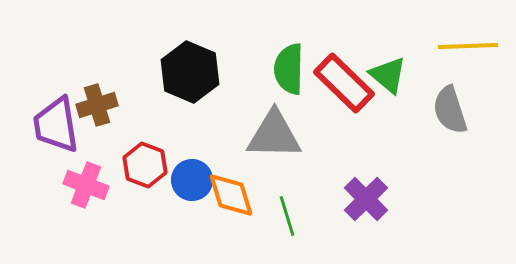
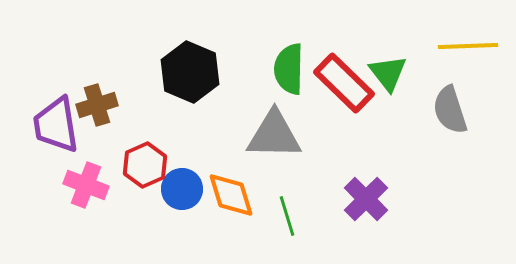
green triangle: moved 2 px up; rotated 12 degrees clockwise
red hexagon: rotated 15 degrees clockwise
blue circle: moved 10 px left, 9 px down
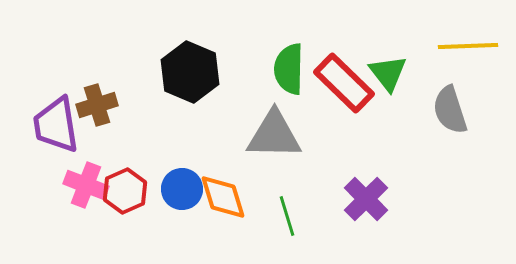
red hexagon: moved 20 px left, 26 px down
orange diamond: moved 8 px left, 2 px down
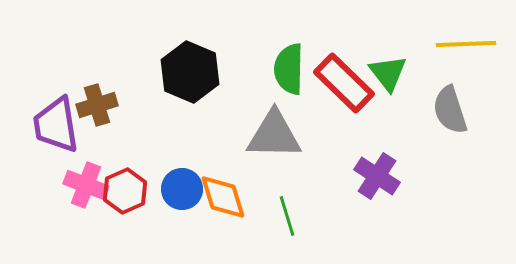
yellow line: moved 2 px left, 2 px up
purple cross: moved 11 px right, 23 px up; rotated 12 degrees counterclockwise
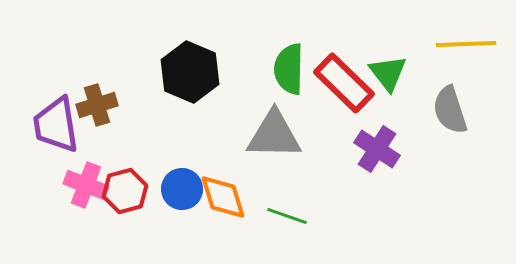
purple cross: moved 27 px up
red hexagon: rotated 9 degrees clockwise
green line: rotated 54 degrees counterclockwise
